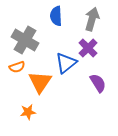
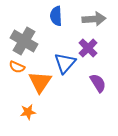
gray arrow: moved 2 px right; rotated 70 degrees clockwise
gray cross: moved 1 px left, 1 px down
blue triangle: moved 1 px left; rotated 10 degrees counterclockwise
orange semicircle: rotated 42 degrees clockwise
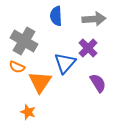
orange star: rotated 28 degrees clockwise
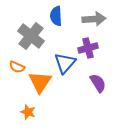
gray cross: moved 7 px right, 5 px up; rotated 8 degrees clockwise
purple cross: rotated 30 degrees clockwise
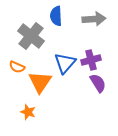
purple cross: moved 3 px right, 12 px down
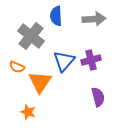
blue triangle: moved 1 px left, 2 px up
purple semicircle: moved 14 px down; rotated 18 degrees clockwise
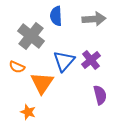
purple cross: rotated 24 degrees counterclockwise
orange triangle: moved 2 px right, 1 px down
purple semicircle: moved 2 px right, 2 px up
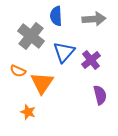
blue triangle: moved 9 px up
orange semicircle: moved 1 px right, 4 px down
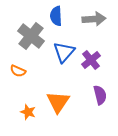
orange triangle: moved 16 px right, 19 px down
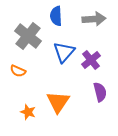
gray cross: moved 3 px left
purple semicircle: moved 3 px up
